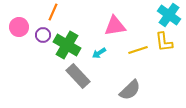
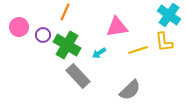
orange line: moved 12 px right
pink triangle: moved 2 px right, 1 px down
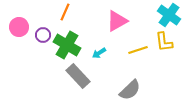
pink triangle: moved 6 px up; rotated 20 degrees counterclockwise
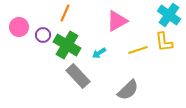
orange line: moved 1 px down
gray semicircle: moved 2 px left
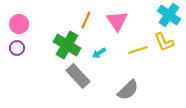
orange line: moved 21 px right, 7 px down
pink triangle: rotated 35 degrees counterclockwise
pink circle: moved 3 px up
purple circle: moved 26 px left, 13 px down
yellow L-shape: rotated 15 degrees counterclockwise
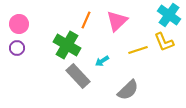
pink triangle: rotated 20 degrees clockwise
cyan arrow: moved 3 px right, 8 px down
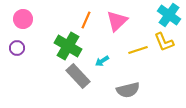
pink circle: moved 4 px right, 5 px up
green cross: moved 1 px right, 1 px down
gray semicircle: rotated 30 degrees clockwise
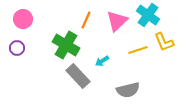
cyan cross: moved 21 px left
green cross: moved 2 px left, 1 px up
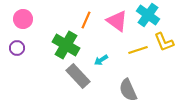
pink triangle: rotated 40 degrees counterclockwise
cyan arrow: moved 1 px left, 1 px up
gray semicircle: rotated 80 degrees clockwise
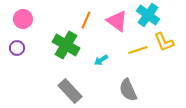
gray rectangle: moved 8 px left, 15 px down
